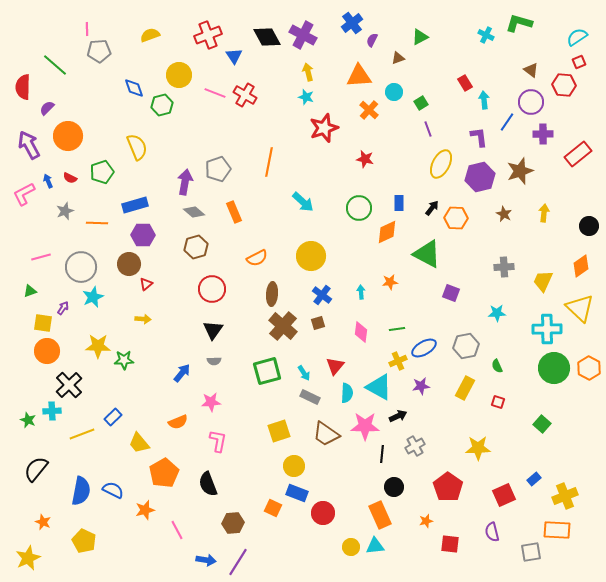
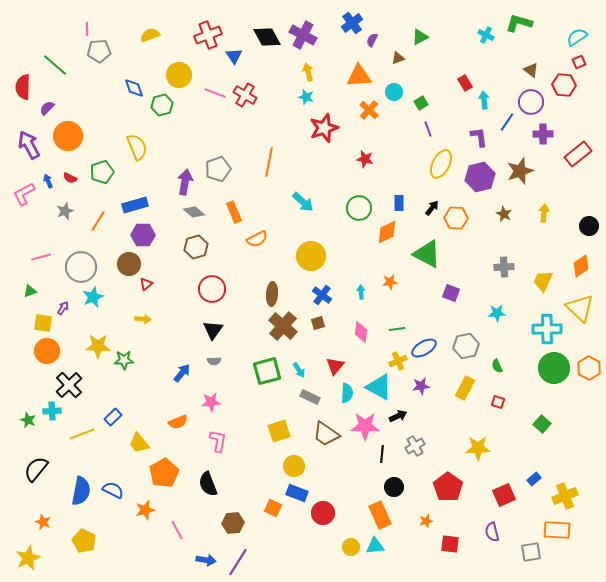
orange line at (97, 223): moved 1 px right, 2 px up; rotated 60 degrees counterclockwise
orange semicircle at (257, 258): moved 19 px up
cyan arrow at (304, 373): moved 5 px left, 3 px up
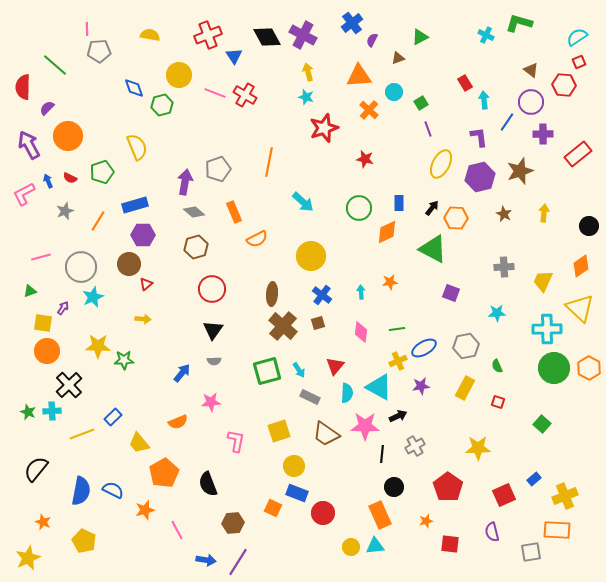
yellow semicircle at (150, 35): rotated 30 degrees clockwise
green triangle at (427, 254): moved 6 px right, 5 px up
green star at (28, 420): moved 8 px up
pink L-shape at (218, 441): moved 18 px right
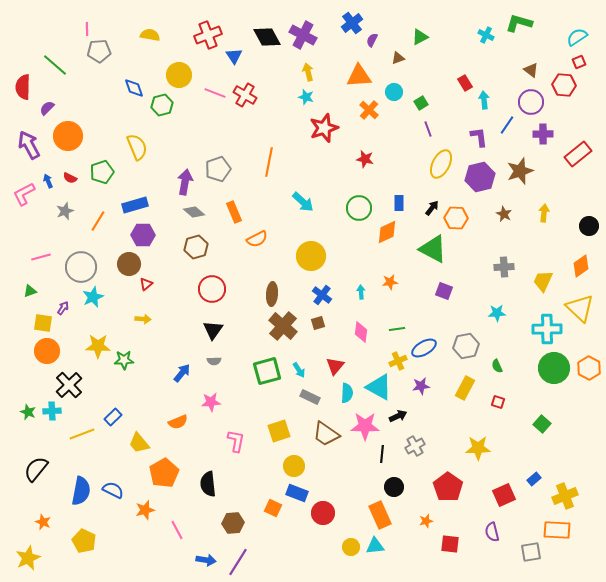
blue line at (507, 122): moved 3 px down
purple square at (451, 293): moved 7 px left, 2 px up
black semicircle at (208, 484): rotated 15 degrees clockwise
